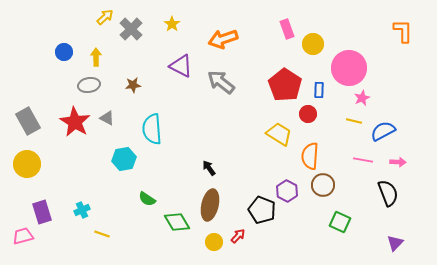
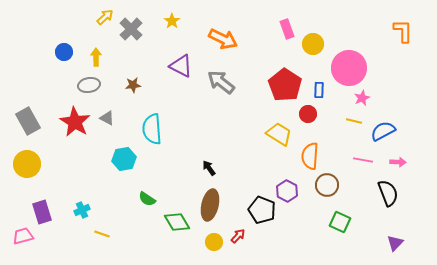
yellow star at (172, 24): moved 3 px up
orange arrow at (223, 39): rotated 136 degrees counterclockwise
brown circle at (323, 185): moved 4 px right
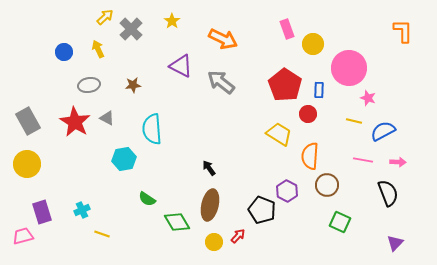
yellow arrow at (96, 57): moved 2 px right, 8 px up; rotated 24 degrees counterclockwise
pink star at (362, 98): moved 6 px right; rotated 28 degrees counterclockwise
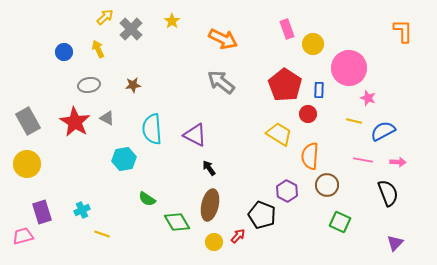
purple triangle at (181, 66): moved 14 px right, 69 px down
black pentagon at (262, 210): moved 5 px down
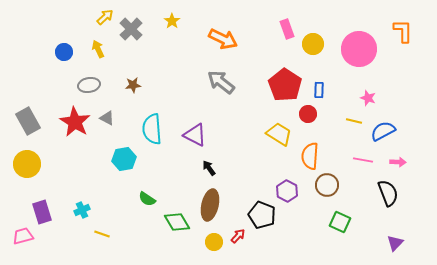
pink circle at (349, 68): moved 10 px right, 19 px up
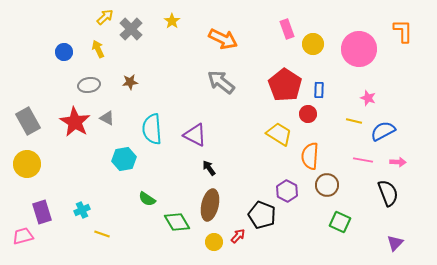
brown star at (133, 85): moved 3 px left, 3 px up
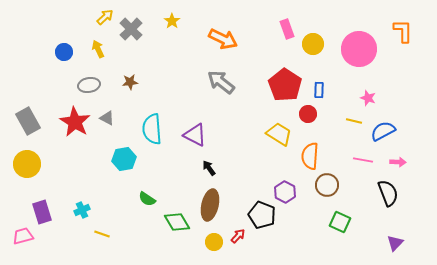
purple hexagon at (287, 191): moved 2 px left, 1 px down
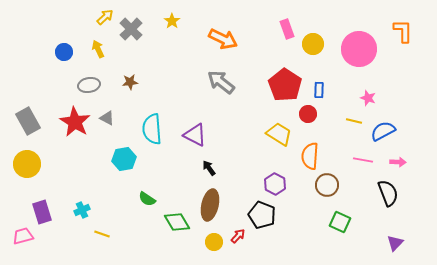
purple hexagon at (285, 192): moved 10 px left, 8 px up
